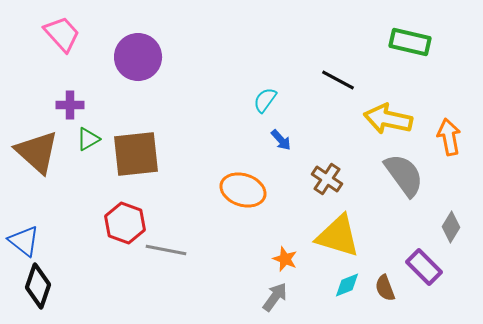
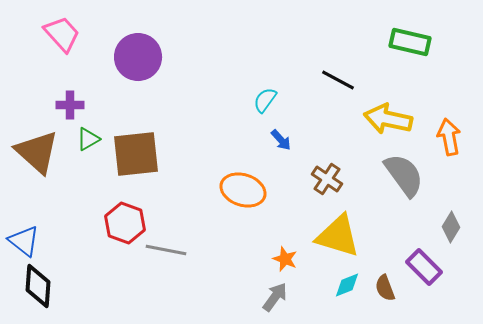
black diamond: rotated 15 degrees counterclockwise
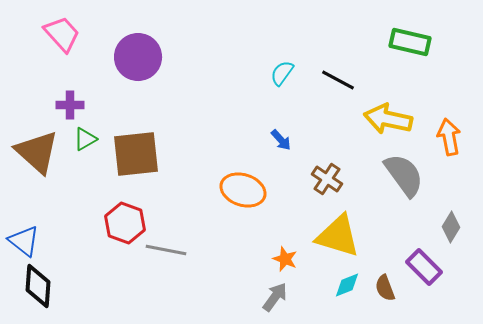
cyan semicircle: moved 17 px right, 27 px up
green triangle: moved 3 px left
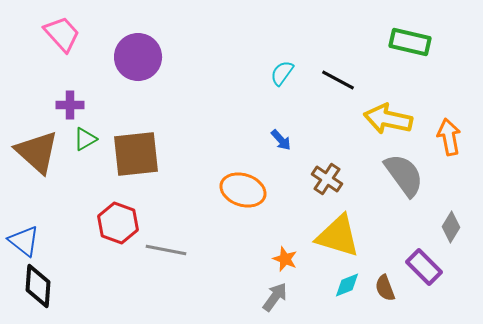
red hexagon: moved 7 px left
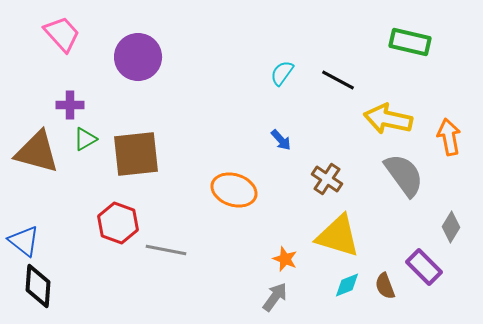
brown triangle: rotated 27 degrees counterclockwise
orange ellipse: moved 9 px left
brown semicircle: moved 2 px up
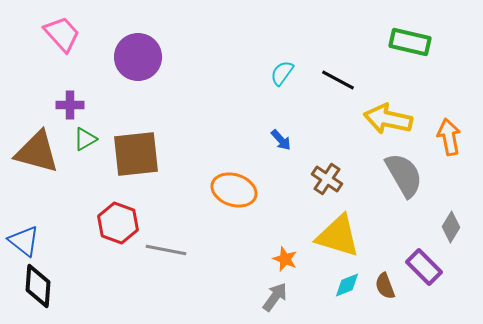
gray semicircle: rotated 6 degrees clockwise
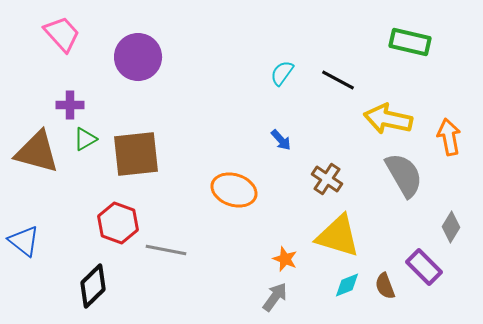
black diamond: moved 55 px right; rotated 42 degrees clockwise
